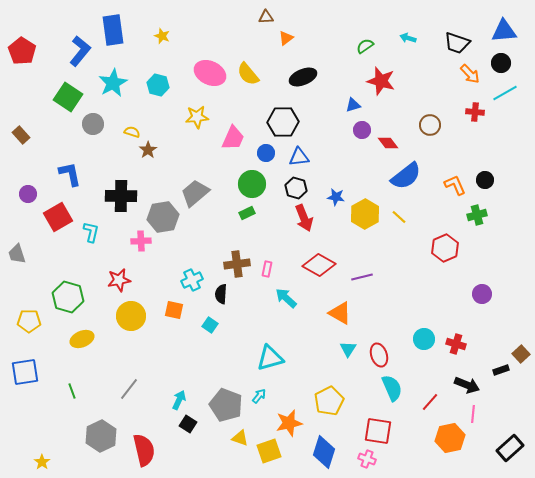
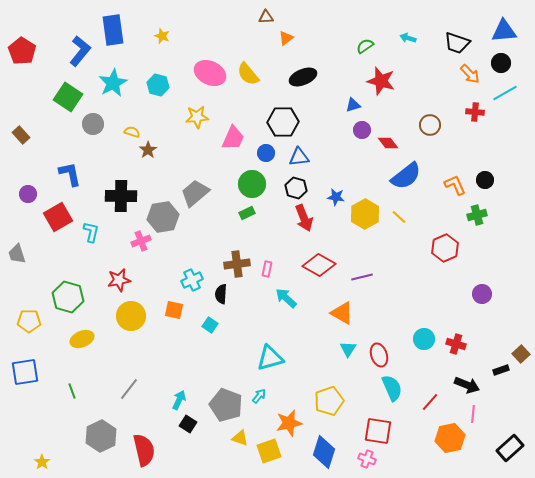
pink cross at (141, 241): rotated 18 degrees counterclockwise
orange triangle at (340, 313): moved 2 px right
yellow pentagon at (329, 401): rotated 8 degrees clockwise
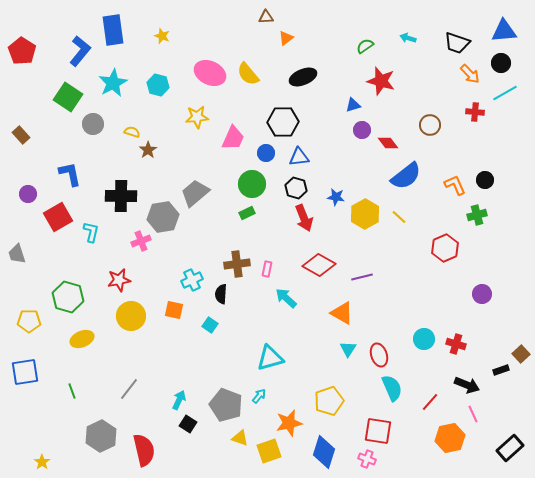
pink line at (473, 414): rotated 30 degrees counterclockwise
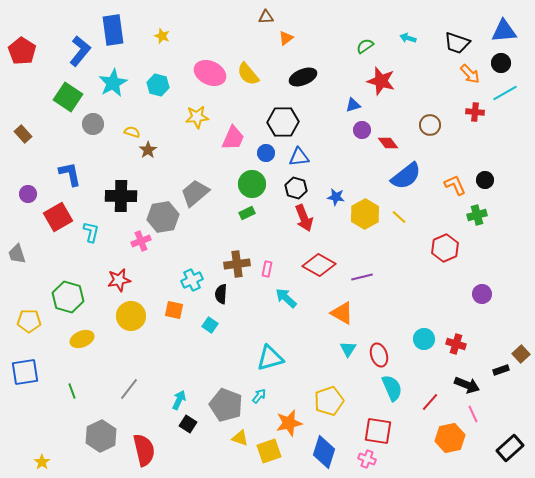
brown rectangle at (21, 135): moved 2 px right, 1 px up
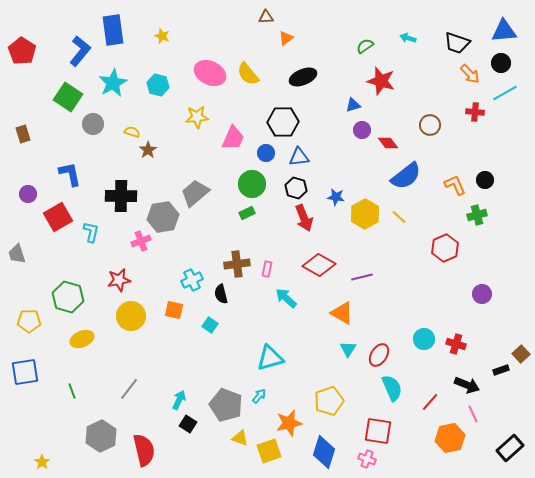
brown rectangle at (23, 134): rotated 24 degrees clockwise
black semicircle at (221, 294): rotated 18 degrees counterclockwise
red ellipse at (379, 355): rotated 50 degrees clockwise
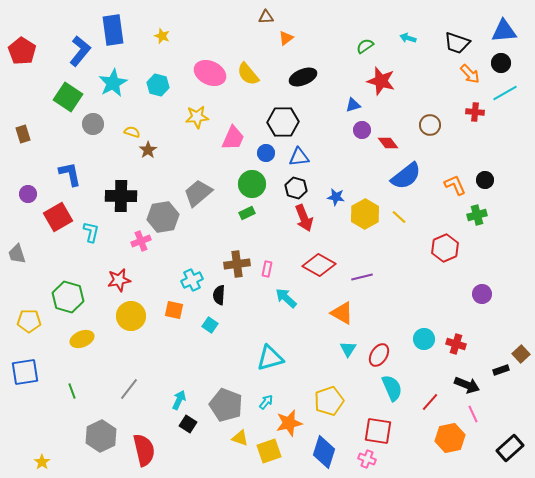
gray trapezoid at (195, 193): moved 3 px right
black semicircle at (221, 294): moved 2 px left, 1 px down; rotated 18 degrees clockwise
cyan arrow at (259, 396): moved 7 px right, 6 px down
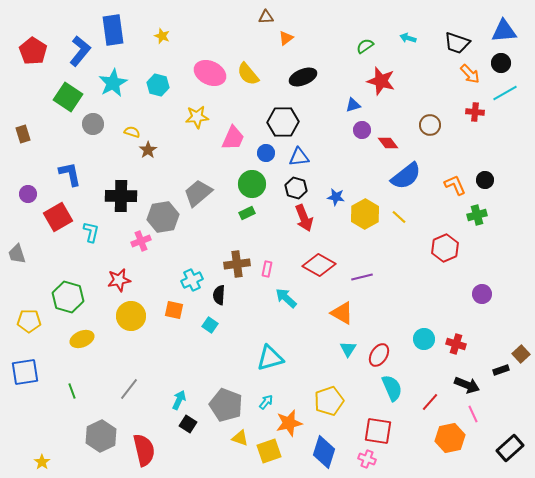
red pentagon at (22, 51): moved 11 px right
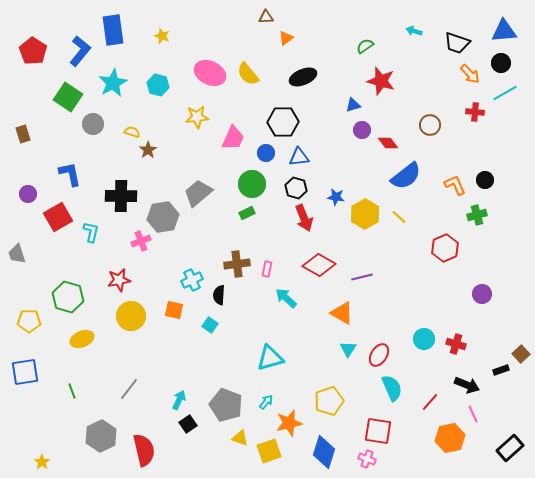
cyan arrow at (408, 38): moved 6 px right, 7 px up
black square at (188, 424): rotated 24 degrees clockwise
